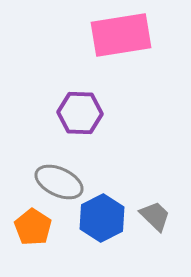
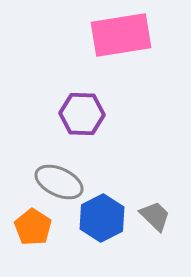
purple hexagon: moved 2 px right, 1 px down
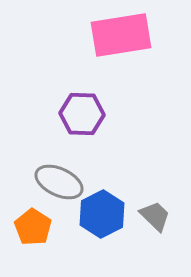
blue hexagon: moved 4 px up
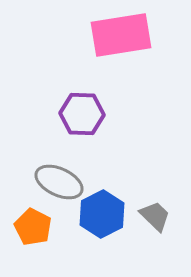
orange pentagon: rotated 6 degrees counterclockwise
